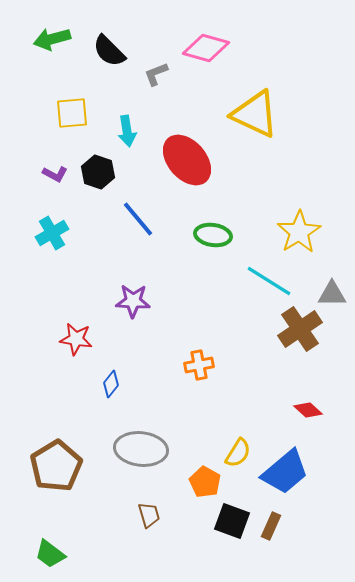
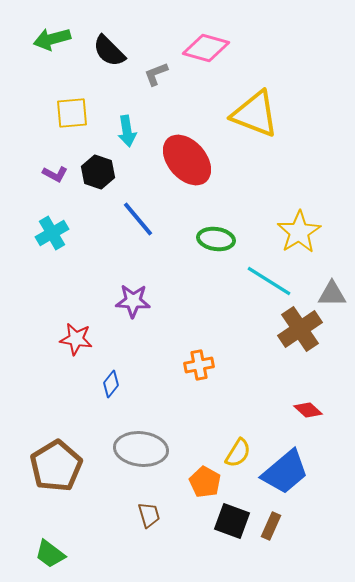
yellow triangle: rotated 4 degrees counterclockwise
green ellipse: moved 3 px right, 4 px down
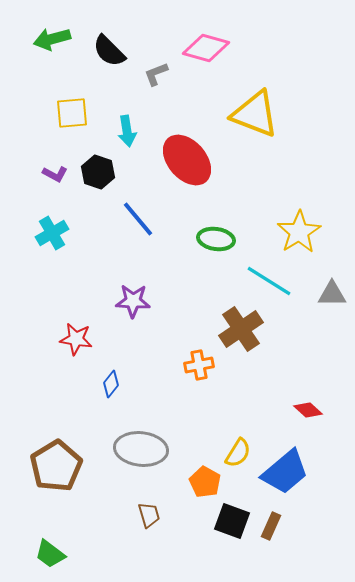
brown cross: moved 59 px left
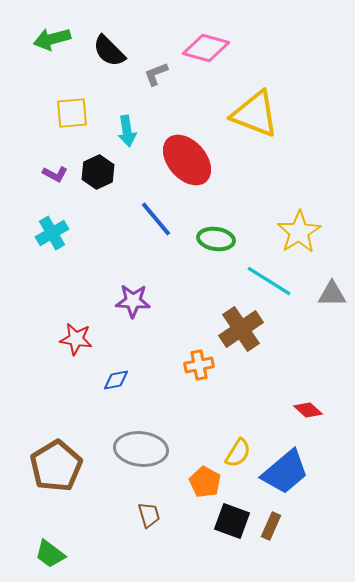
black hexagon: rotated 16 degrees clockwise
blue line: moved 18 px right
blue diamond: moved 5 px right, 4 px up; rotated 40 degrees clockwise
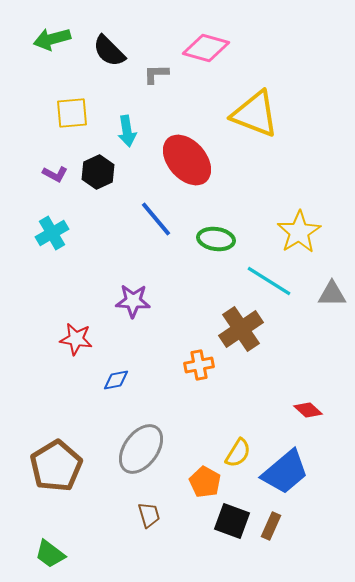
gray L-shape: rotated 20 degrees clockwise
gray ellipse: rotated 60 degrees counterclockwise
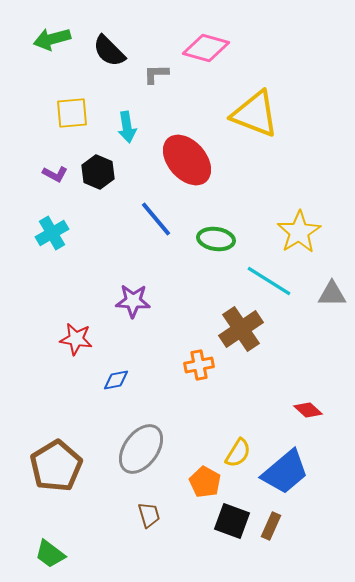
cyan arrow: moved 4 px up
black hexagon: rotated 12 degrees counterclockwise
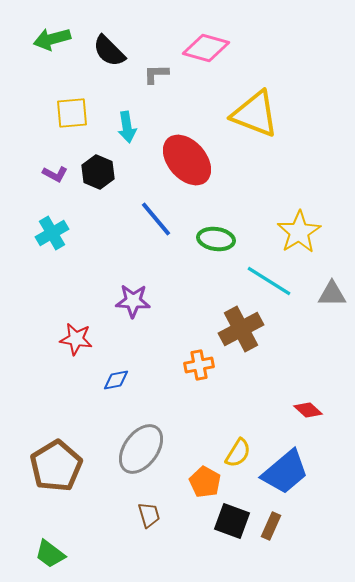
brown cross: rotated 6 degrees clockwise
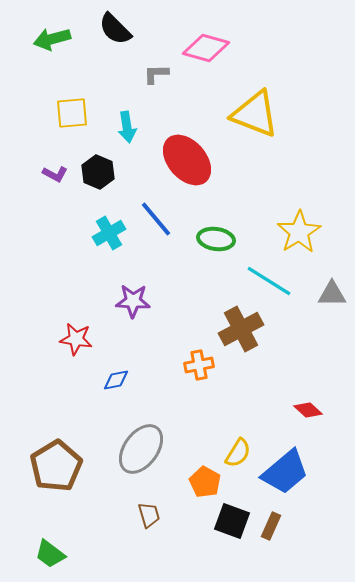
black semicircle: moved 6 px right, 22 px up
cyan cross: moved 57 px right
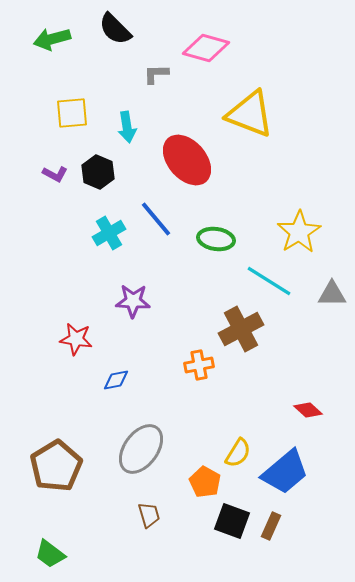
yellow triangle: moved 5 px left
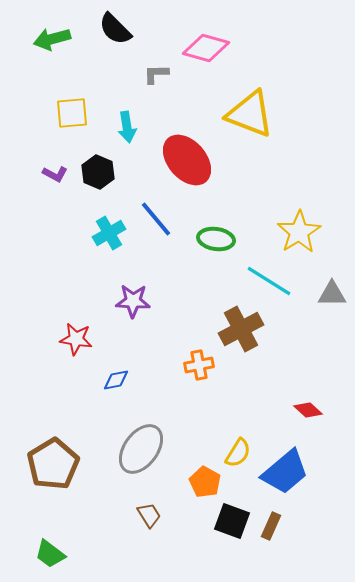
brown pentagon: moved 3 px left, 2 px up
brown trapezoid: rotated 16 degrees counterclockwise
